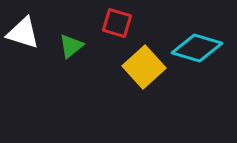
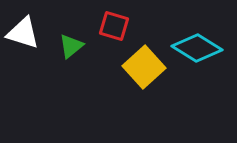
red square: moved 3 px left, 3 px down
cyan diamond: rotated 15 degrees clockwise
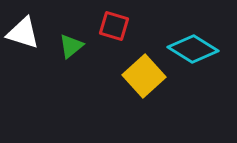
cyan diamond: moved 4 px left, 1 px down
yellow square: moved 9 px down
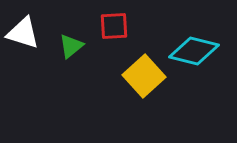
red square: rotated 20 degrees counterclockwise
cyan diamond: moved 1 px right, 2 px down; rotated 18 degrees counterclockwise
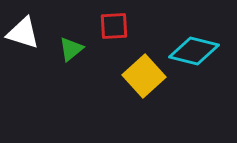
green triangle: moved 3 px down
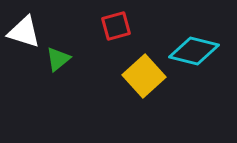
red square: moved 2 px right; rotated 12 degrees counterclockwise
white triangle: moved 1 px right, 1 px up
green triangle: moved 13 px left, 10 px down
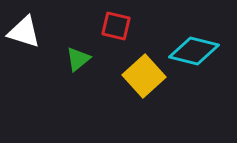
red square: rotated 28 degrees clockwise
green triangle: moved 20 px right
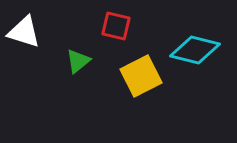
cyan diamond: moved 1 px right, 1 px up
green triangle: moved 2 px down
yellow square: moved 3 px left; rotated 15 degrees clockwise
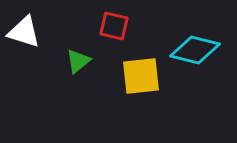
red square: moved 2 px left
yellow square: rotated 21 degrees clockwise
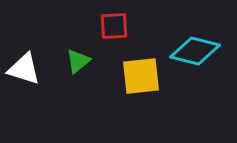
red square: rotated 16 degrees counterclockwise
white triangle: moved 37 px down
cyan diamond: moved 1 px down
